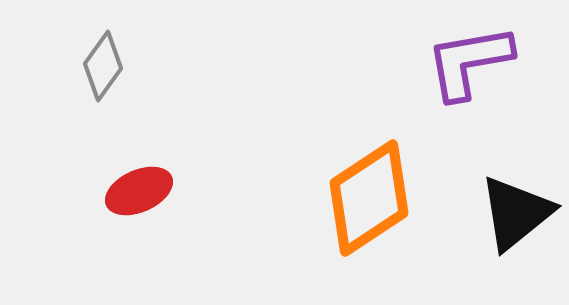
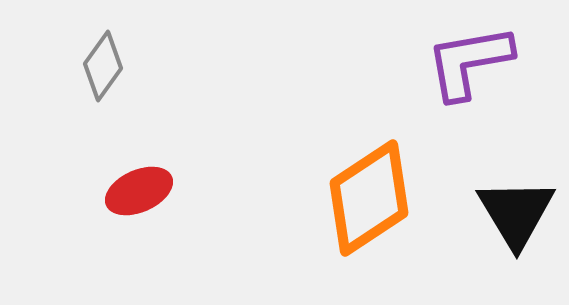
black triangle: rotated 22 degrees counterclockwise
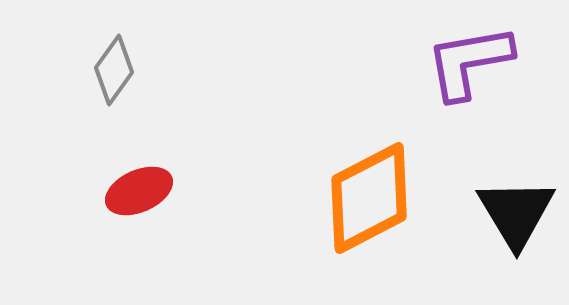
gray diamond: moved 11 px right, 4 px down
orange diamond: rotated 6 degrees clockwise
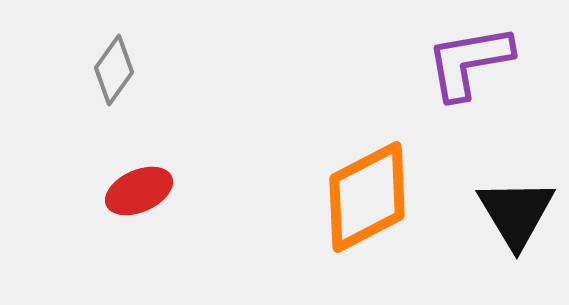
orange diamond: moved 2 px left, 1 px up
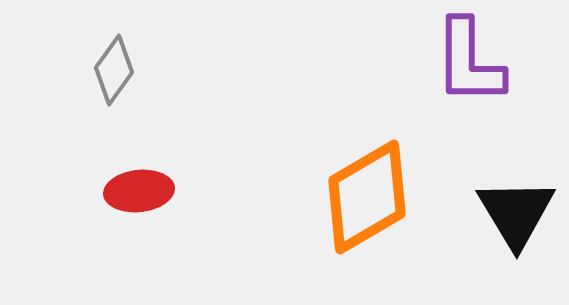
purple L-shape: rotated 80 degrees counterclockwise
red ellipse: rotated 18 degrees clockwise
orange diamond: rotated 3 degrees counterclockwise
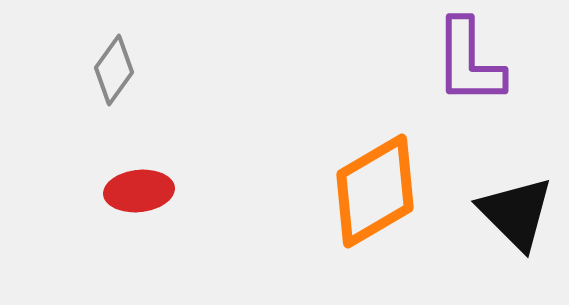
orange diamond: moved 8 px right, 6 px up
black triangle: rotated 14 degrees counterclockwise
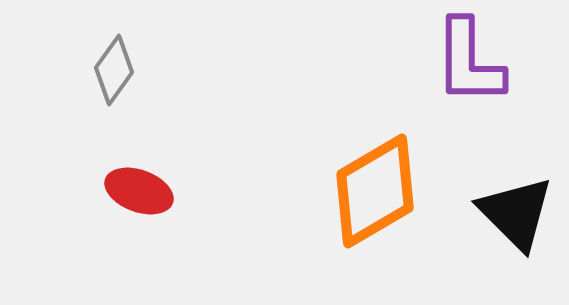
red ellipse: rotated 26 degrees clockwise
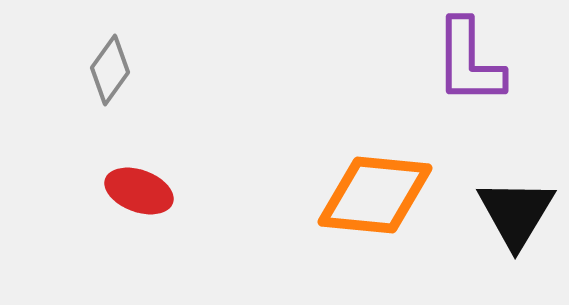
gray diamond: moved 4 px left
orange diamond: moved 4 px down; rotated 36 degrees clockwise
black triangle: rotated 16 degrees clockwise
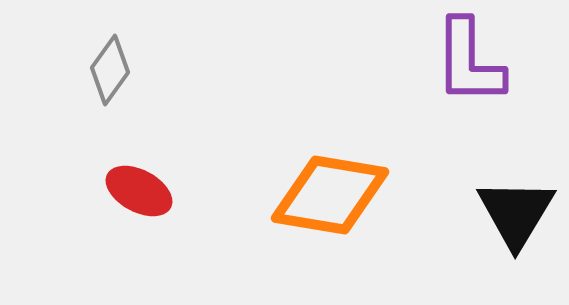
red ellipse: rotated 8 degrees clockwise
orange diamond: moved 45 px left; rotated 4 degrees clockwise
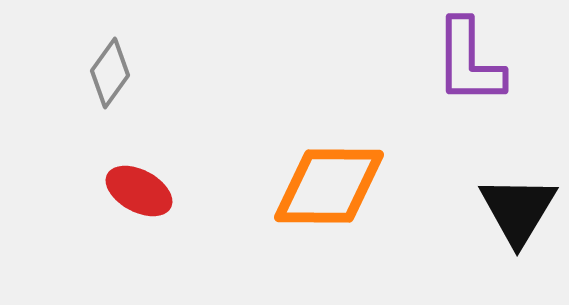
gray diamond: moved 3 px down
orange diamond: moved 1 px left, 9 px up; rotated 9 degrees counterclockwise
black triangle: moved 2 px right, 3 px up
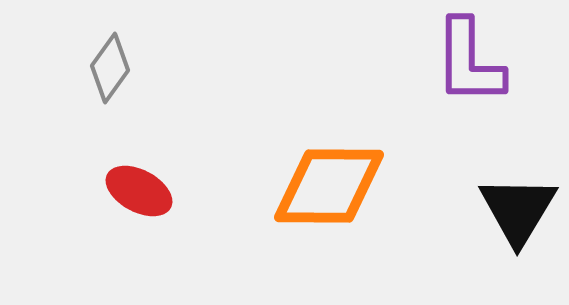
gray diamond: moved 5 px up
